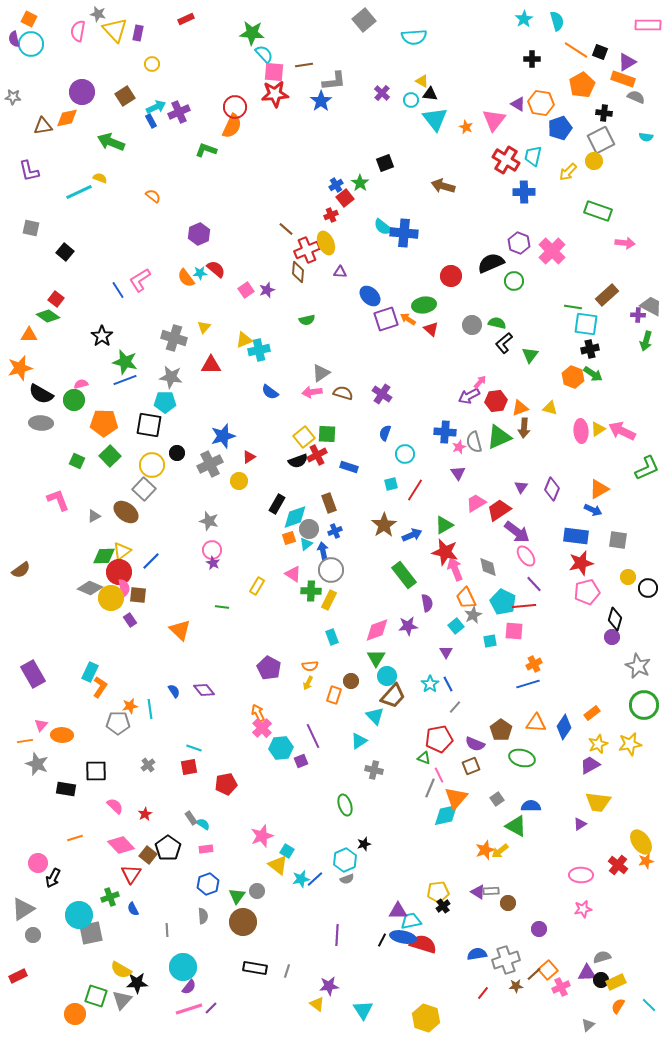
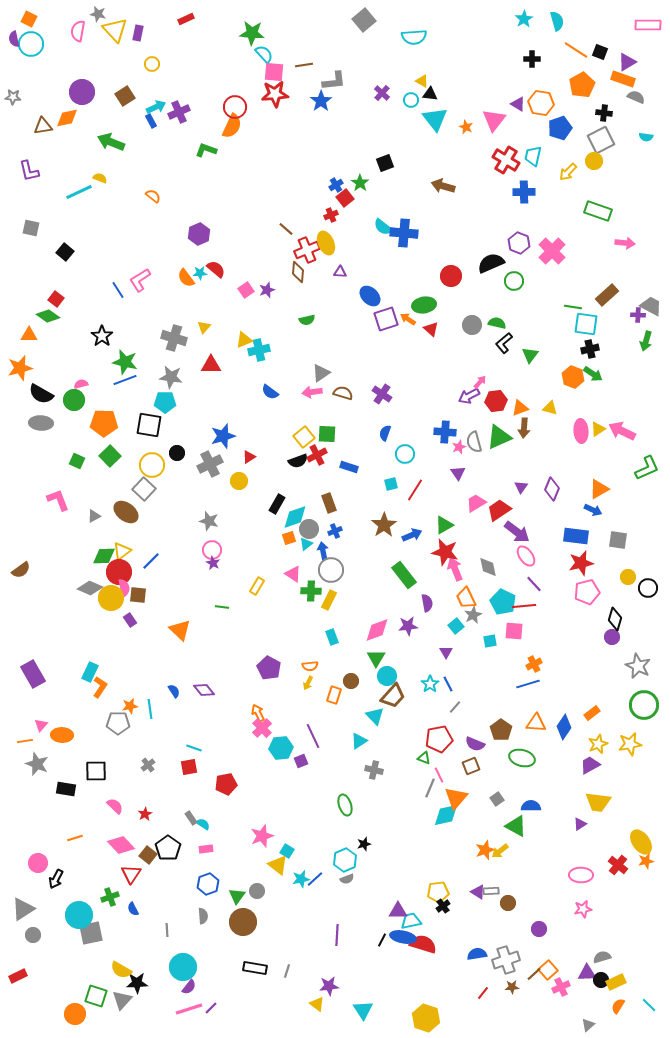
black arrow at (53, 878): moved 3 px right, 1 px down
brown star at (516, 986): moved 4 px left, 1 px down
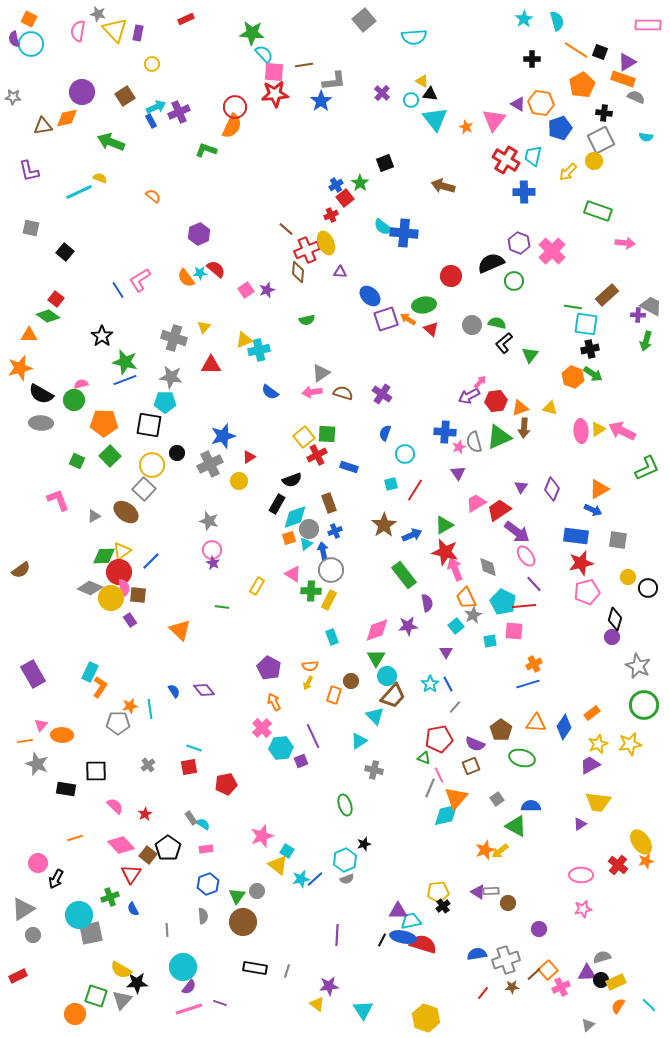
black semicircle at (298, 461): moved 6 px left, 19 px down
orange arrow at (258, 713): moved 16 px right, 11 px up
purple line at (211, 1008): moved 9 px right, 5 px up; rotated 64 degrees clockwise
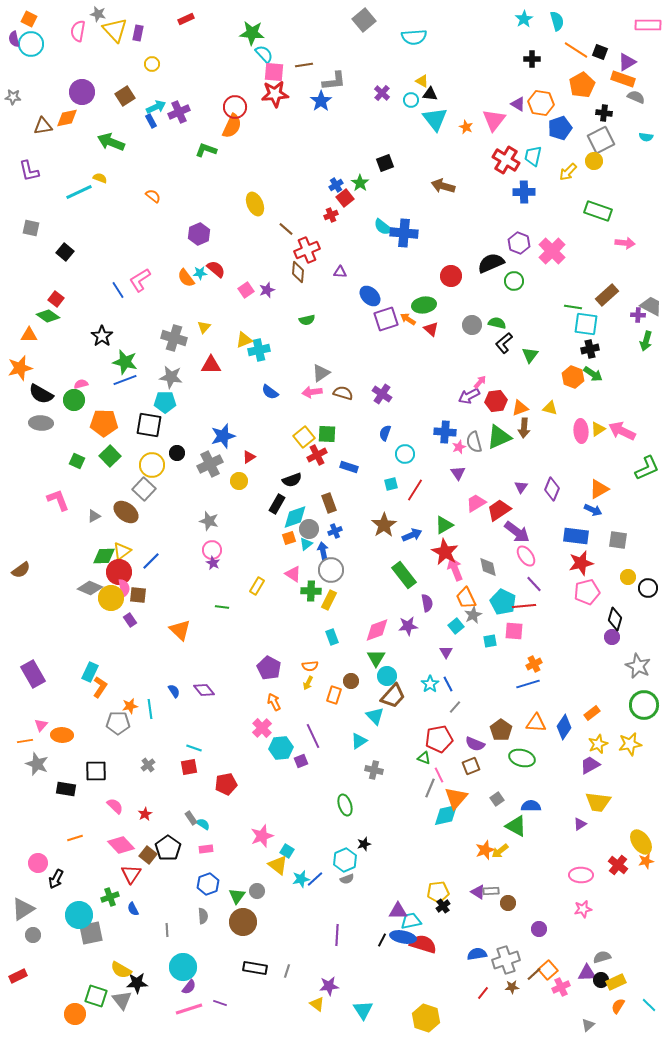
yellow ellipse at (326, 243): moved 71 px left, 39 px up
red star at (445, 552): rotated 16 degrees clockwise
gray triangle at (122, 1000): rotated 20 degrees counterclockwise
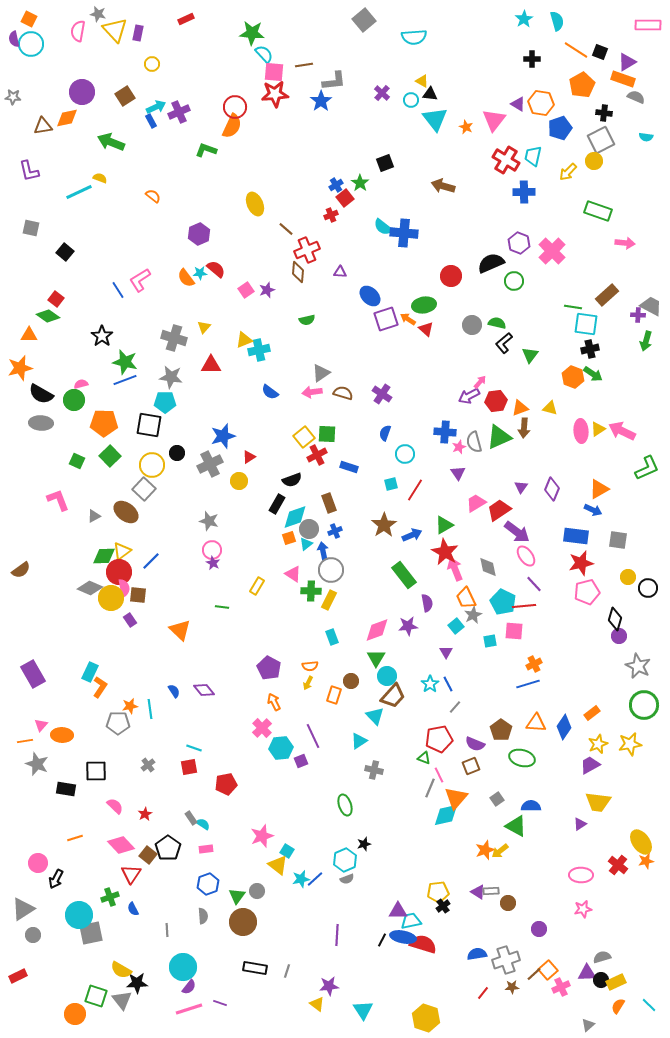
red triangle at (431, 329): moved 5 px left
purple circle at (612, 637): moved 7 px right, 1 px up
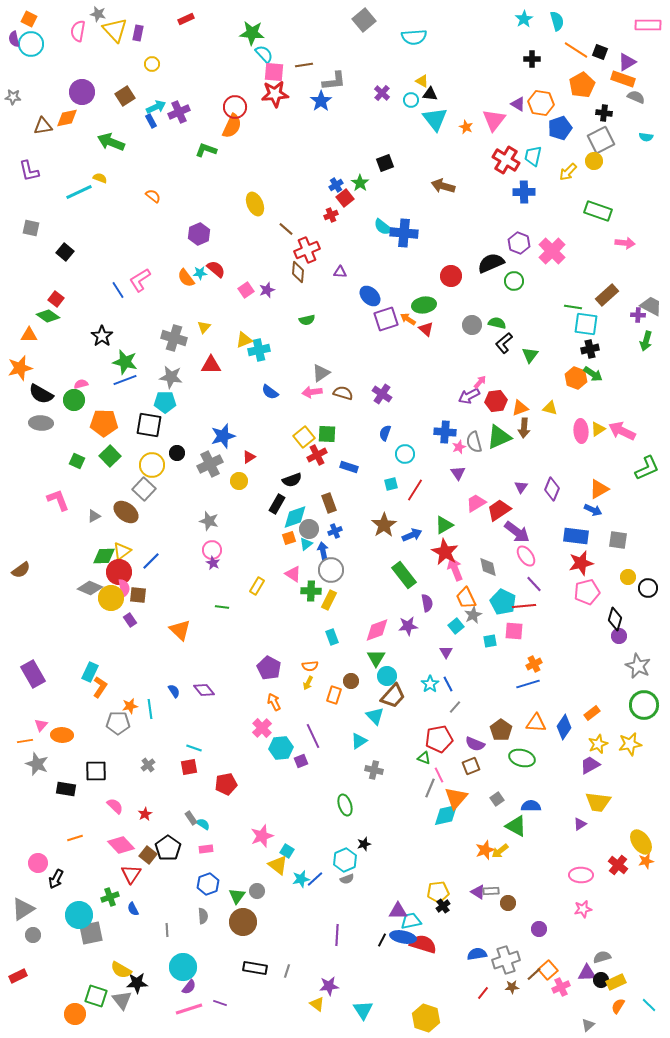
orange hexagon at (573, 377): moved 3 px right, 1 px down
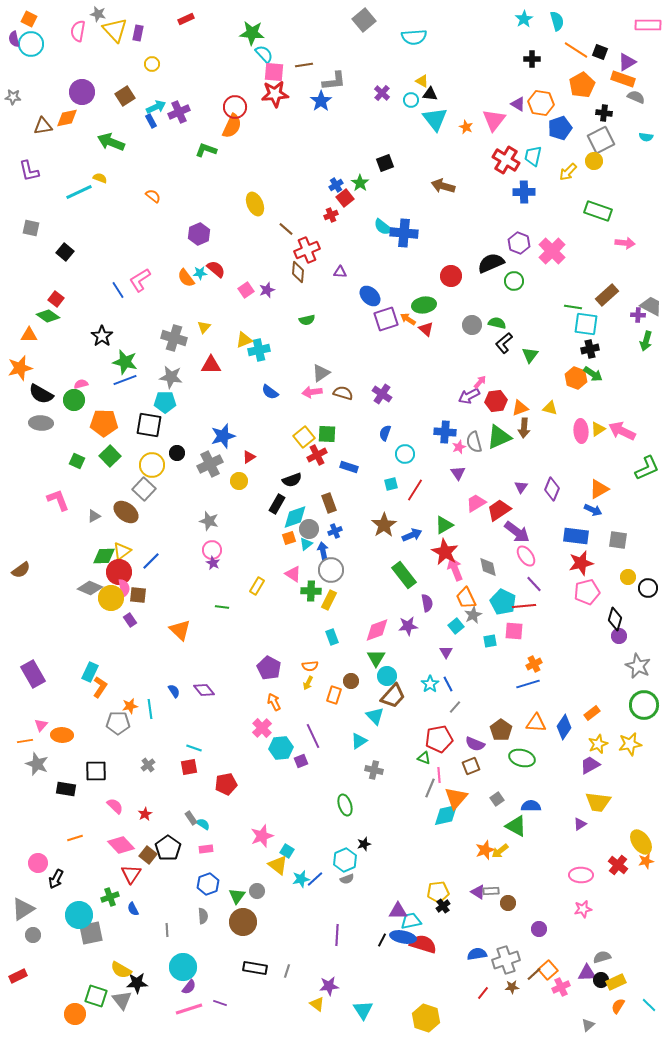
pink line at (439, 775): rotated 21 degrees clockwise
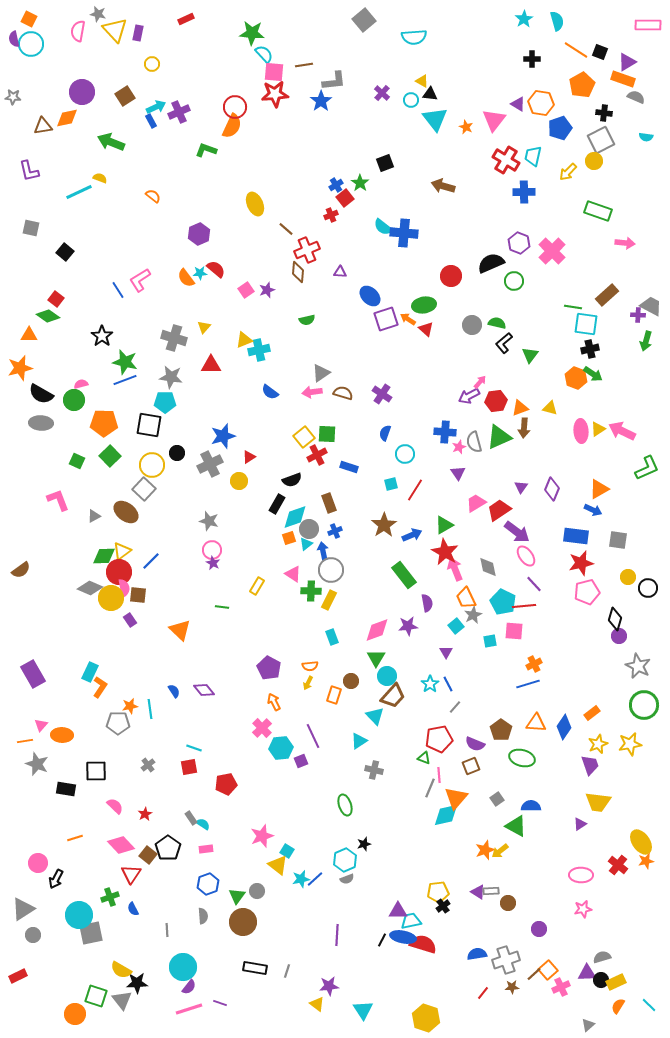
purple trapezoid at (590, 765): rotated 100 degrees clockwise
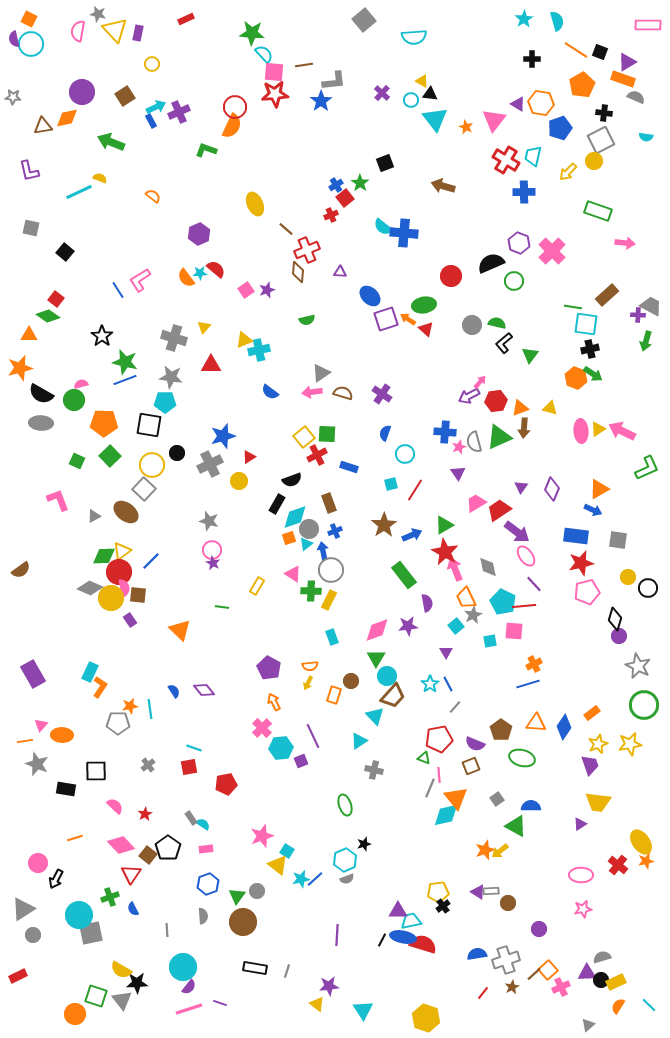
orange triangle at (456, 798): rotated 20 degrees counterclockwise
brown star at (512, 987): rotated 24 degrees counterclockwise
